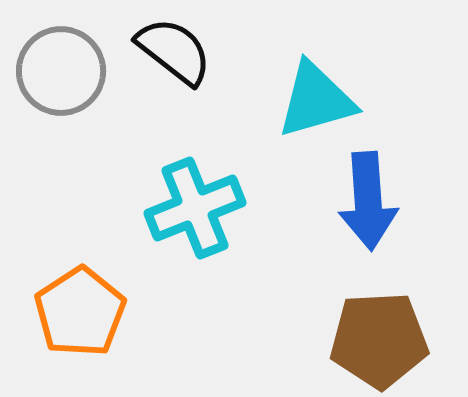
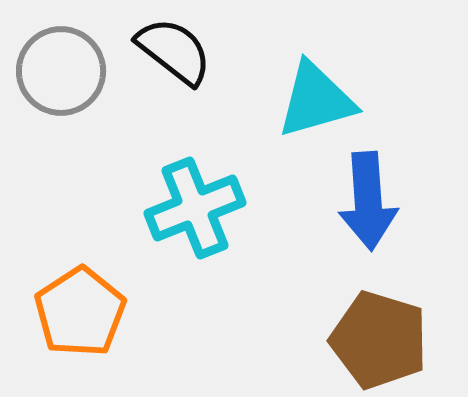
brown pentagon: rotated 20 degrees clockwise
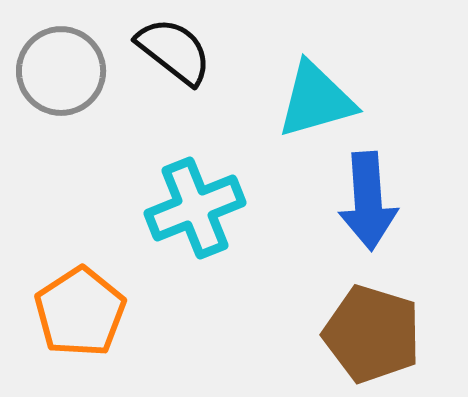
brown pentagon: moved 7 px left, 6 px up
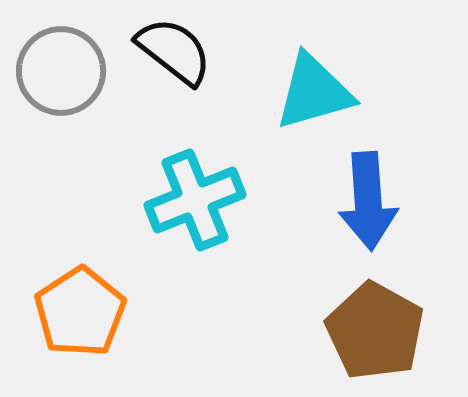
cyan triangle: moved 2 px left, 8 px up
cyan cross: moved 8 px up
brown pentagon: moved 3 px right, 3 px up; rotated 12 degrees clockwise
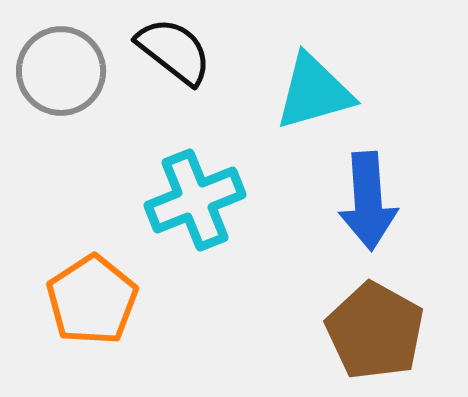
orange pentagon: moved 12 px right, 12 px up
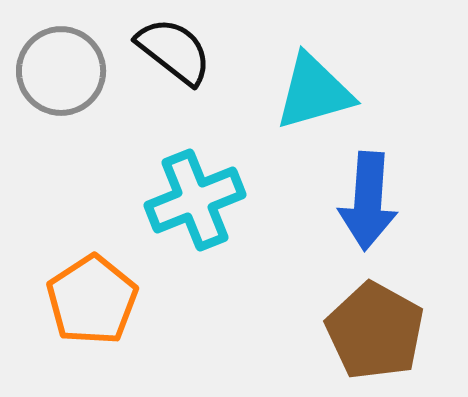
blue arrow: rotated 8 degrees clockwise
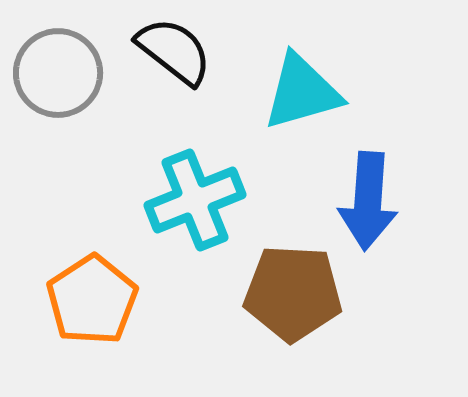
gray circle: moved 3 px left, 2 px down
cyan triangle: moved 12 px left
brown pentagon: moved 82 px left, 38 px up; rotated 26 degrees counterclockwise
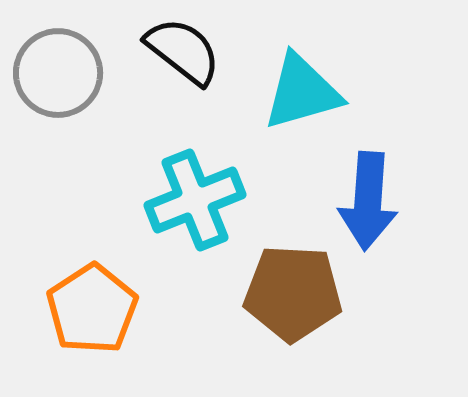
black semicircle: moved 9 px right
orange pentagon: moved 9 px down
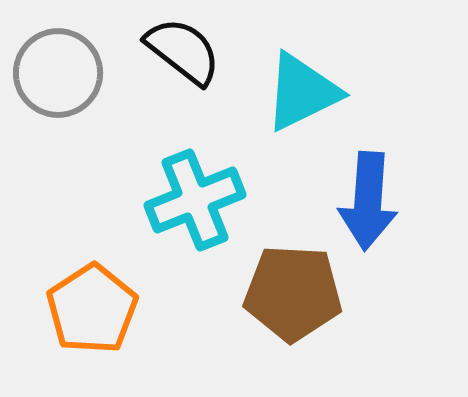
cyan triangle: rotated 10 degrees counterclockwise
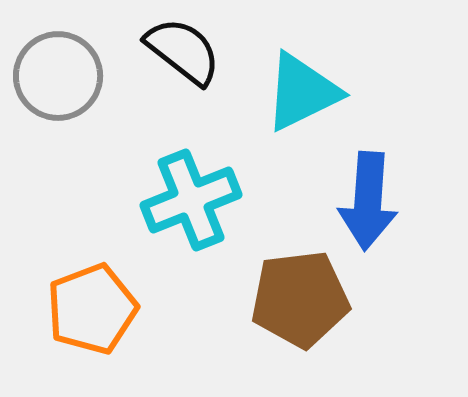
gray circle: moved 3 px down
cyan cross: moved 4 px left
brown pentagon: moved 7 px right, 6 px down; rotated 10 degrees counterclockwise
orange pentagon: rotated 12 degrees clockwise
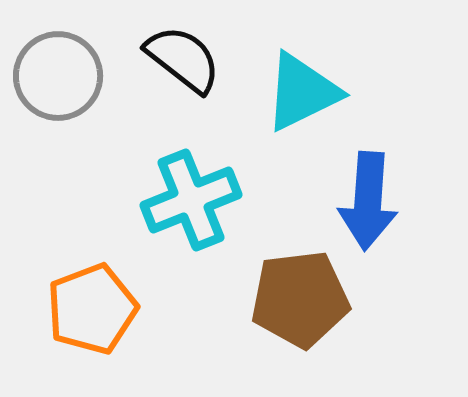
black semicircle: moved 8 px down
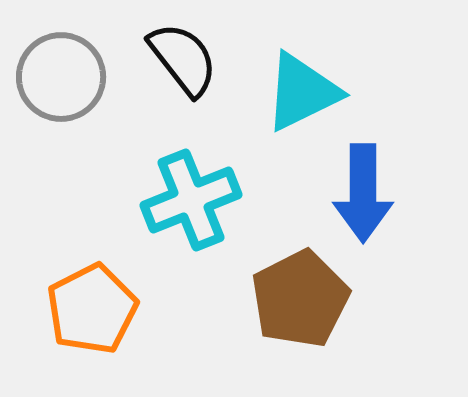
black semicircle: rotated 14 degrees clockwise
gray circle: moved 3 px right, 1 px down
blue arrow: moved 5 px left, 8 px up; rotated 4 degrees counterclockwise
brown pentagon: rotated 20 degrees counterclockwise
orange pentagon: rotated 6 degrees counterclockwise
